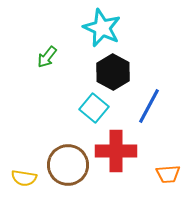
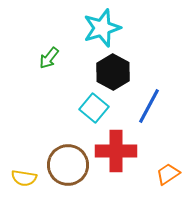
cyan star: rotated 30 degrees clockwise
green arrow: moved 2 px right, 1 px down
orange trapezoid: rotated 150 degrees clockwise
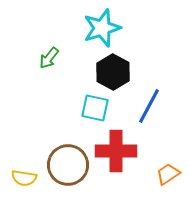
cyan square: moved 1 px right; rotated 28 degrees counterclockwise
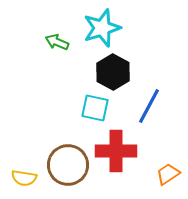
green arrow: moved 8 px right, 16 px up; rotated 75 degrees clockwise
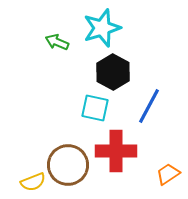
yellow semicircle: moved 9 px right, 4 px down; rotated 30 degrees counterclockwise
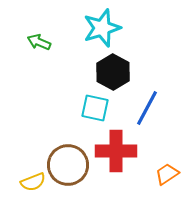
green arrow: moved 18 px left
blue line: moved 2 px left, 2 px down
orange trapezoid: moved 1 px left
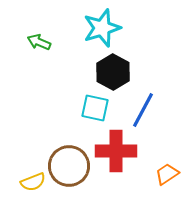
blue line: moved 4 px left, 2 px down
brown circle: moved 1 px right, 1 px down
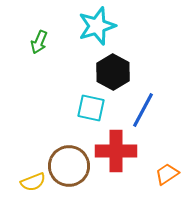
cyan star: moved 5 px left, 2 px up
green arrow: rotated 90 degrees counterclockwise
cyan square: moved 4 px left
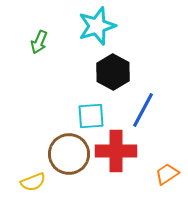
cyan square: moved 8 px down; rotated 16 degrees counterclockwise
brown circle: moved 12 px up
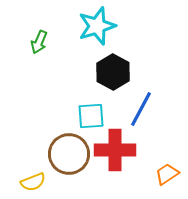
blue line: moved 2 px left, 1 px up
red cross: moved 1 px left, 1 px up
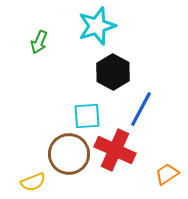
cyan square: moved 4 px left
red cross: rotated 24 degrees clockwise
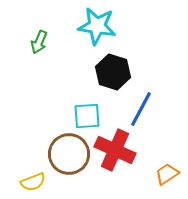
cyan star: rotated 27 degrees clockwise
black hexagon: rotated 12 degrees counterclockwise
